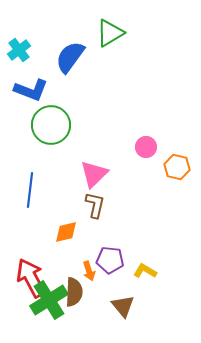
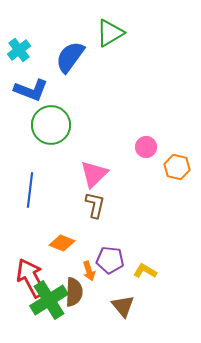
orange diamond: moved 4 px left, 11 px down; rotated 35 degrees clockwise
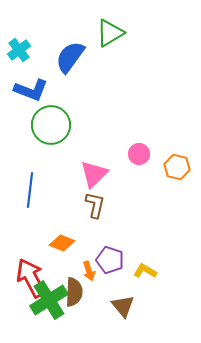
pink circle: moved 7 px left, 7 px down
purple pentagon: rotated 12 degrees clockwise
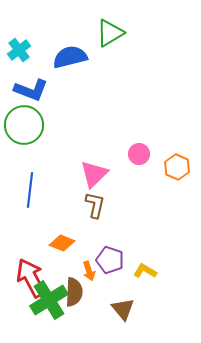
blue semicircle: rotated 40 degrees clockwise
green circle: moved 27 px left
orange hexagon: rotated 10 degrees clockwise
brown triangle: moved 3 px down
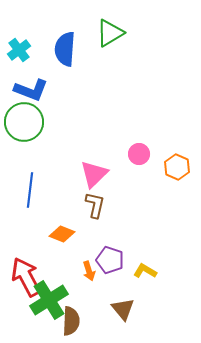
blue semicircle: moved 5 px left, 8 px up; rotated 72 degrees counterclockwise
green circle: moved 3 px up
orange diamond: moved 9 px up
red arrow: moved 5 px left, 1 px up
brown semicircle: moved 3 px left, 29 px down
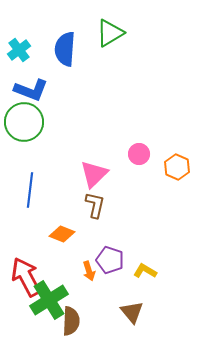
brown triangle: moved 9 px right, 3 px down
